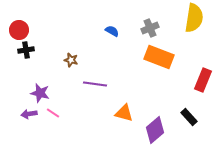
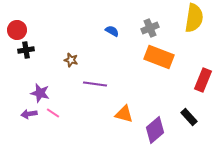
red circle: moved 2 px left
orange triangle: moved 1 px down
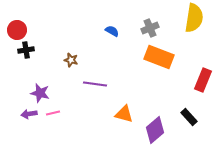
pink line: rotated 48 degrees counterclockwise
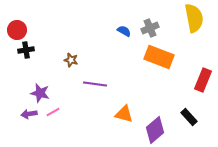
yellow semicircle: rotated 20 degrees counterclockwise
blue semicircle: moved 12 px right
pink line: moved 1 px up; rotated 16 degrees counterclockwise
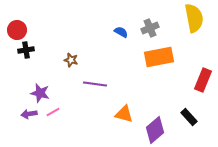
blue semicircle: moved 3 px left, 1 px down
orange rectangle: rotated 32 degrees counterclockwise
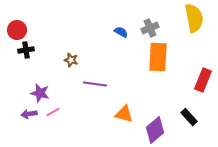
orange rectangle: moved 1 px left; rotated 76 degrees counterclockwise
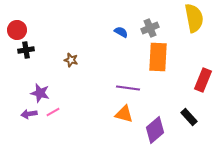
purple line: moved 33 px right, 4 px down
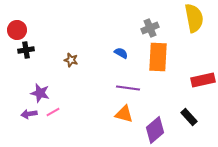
blue semicircle: moved 21 px down
red rectangle: rotated 55 degrees clockwise
